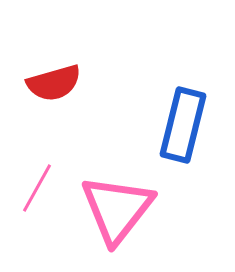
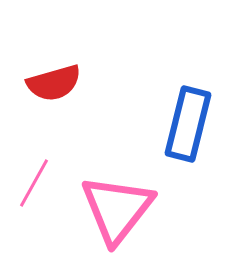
blue rectangle: moved 5 px right, 1 px up
pink line: moved 3 px left, 5 px up
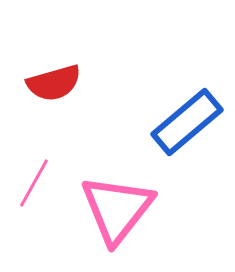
blue rectangle: moved 1 px left, 2 px up; rotated 36 degrees clockwise
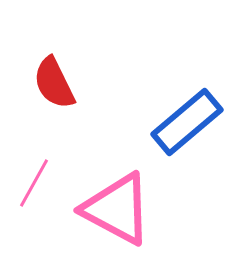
red semicircle: rotated 80 degrees clockwise
pink triangle: rotated 40 degrees counterclockwise
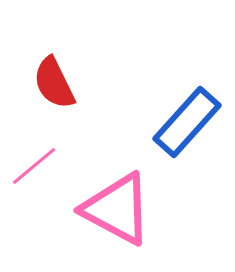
blue rectangle: rotated 8 degrees counterclockwise
pink line: moved 17 px up; rotated 21 degrees clockwise
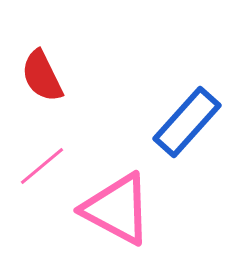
red semicircle: moved 12 px left, 7 px up
pink line: moved 8 px right
